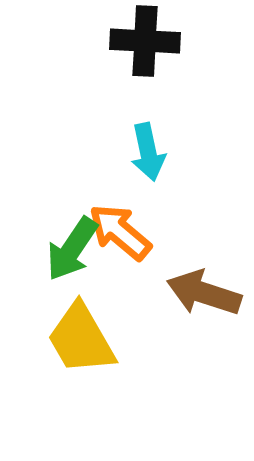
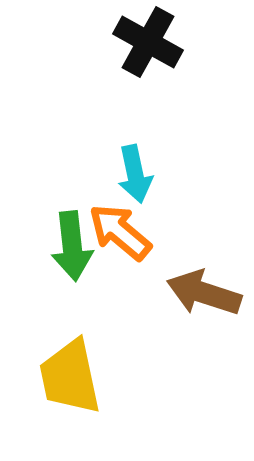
black cross: moved 3 px right, 1 px down; rotated 26 degrees clockwise
cyan arrow: moved 13 px left, 22 px down
green arrow: moved 3 px up; rotated 40 degrees counterclockwise
yellow trapezoid: moved 11 px left, 38 px down; rotated 18 degrees clockwise
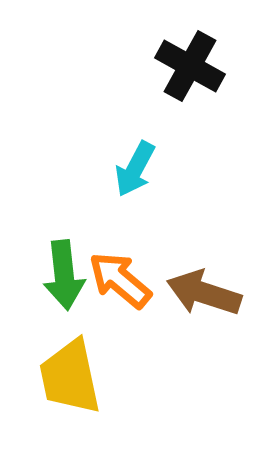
black cross: moved 42 px right, 24 px down
cyan arrow: moved 5 px up; rotated 40 degrees clockwise
orange arrow: moved 48 px down
green arrow: moved 8 px left, 29 px down
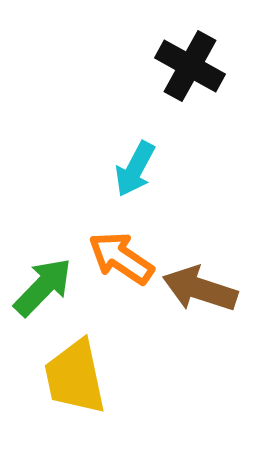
green arrow: moved 21 px left, 12 px down; rotated 130 degrees counterclockwise
orange arrow: moved 1 px right, 22 px up; rotated 6 degrees counterclockwise
brown arrow: moved 4 px left, 4 px up
yellow trapezoid: moved 5 px right
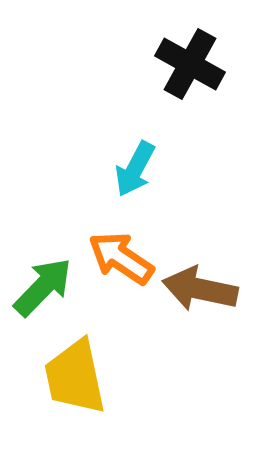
black cross: moved 2 px up
brown arrow: rotated 6 degrees counterclockwise
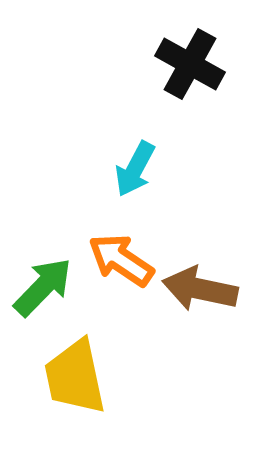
orange arrow: moved 2 px down
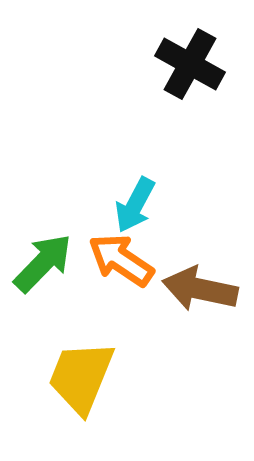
cyan arrow: moved 36 px down
green arrow: moved 24 px up
yellow trapezoid: moved 6 px right; rotated 34 degrees clockwise
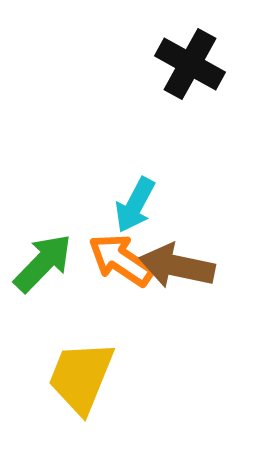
brown arrow: moved 23 px left, 23 px up
